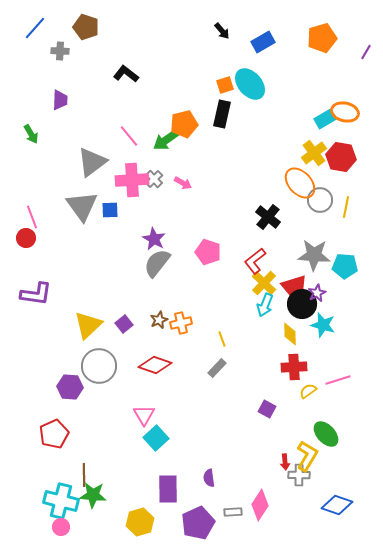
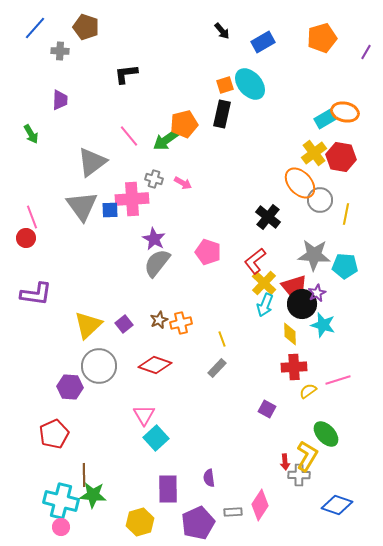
black L-shape at (126, 74): rotated 45 degrees counterclockwise
gray cross at (154, 179): rotated 30 degrees counterclockwise
pink cross at (132, 180): moved 19 px down
yellow line at (346, 207): moved 7 px down
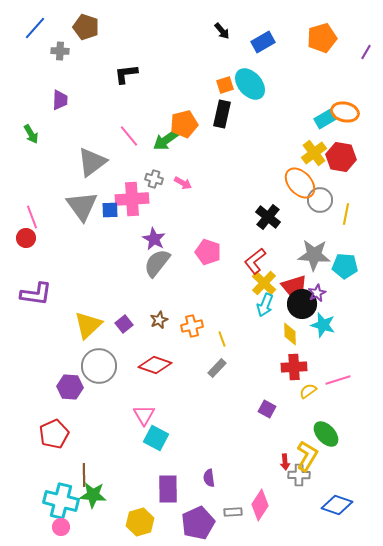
orange cross at (181, 323): moved 11 px right, 3 px down
cyan square at (156, 438): rotated 20 degrees counterclockwise
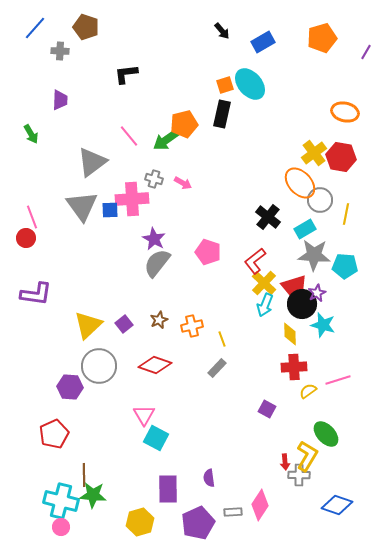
cyan rectangle at (325, 119): moved 20 px left, 110 px down
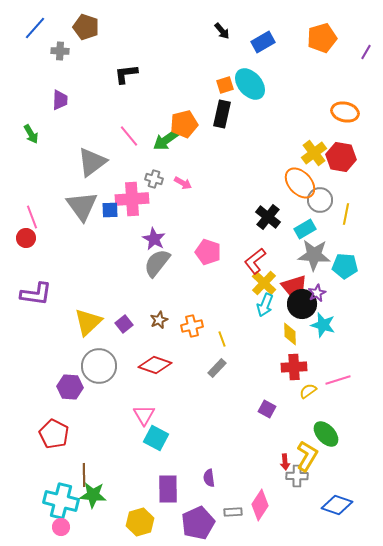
yellow triangle at (88, 325): moved 3 px up
red pentagon at (54, 434): rotated 20 degrees counterclockwise
gray cross at (299, 475): moved 2 px left, 1 px down
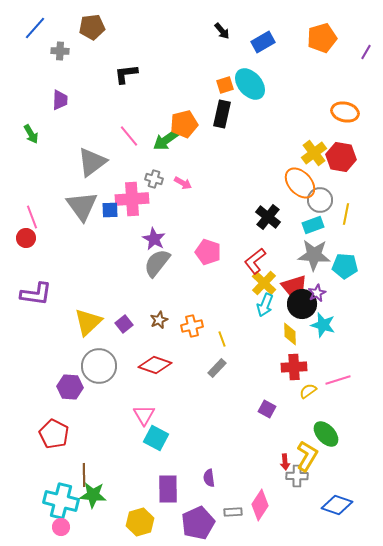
brown pentagon at (86, 27): moved 6 px right; rotated 25 degrees counterclockwise
cyan rectangle at (305, 229): moved 8 px right, 4 px up; rotated 10 degrees clockwise
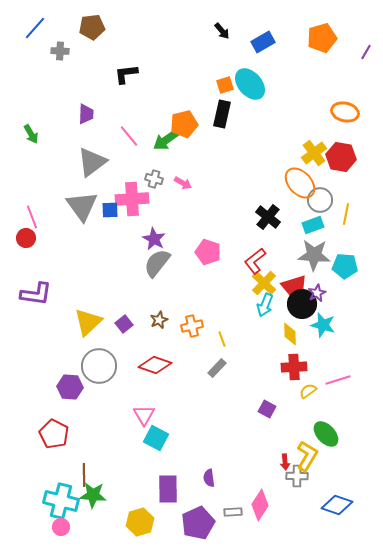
purple trapezoid at (60, 100): moved 26 px right, 14 px down
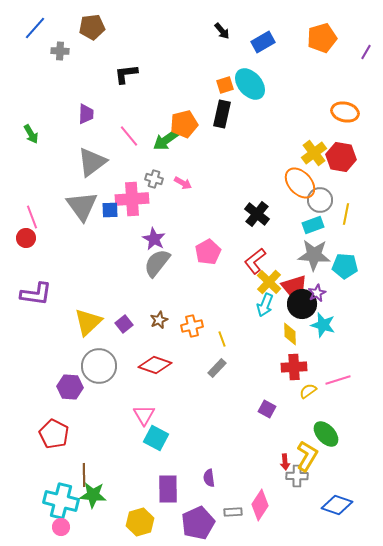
black cross at (268, 217): moved 11 px left, 3 px up
pink pentagon at (208, 252): rotated 25 degrees clockwise
yellow cross at (264, 283): moved 5 px right, 1 px up
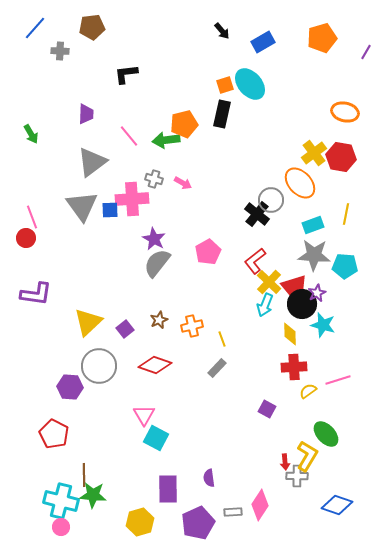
green arrow at (166, 140): rotated 28 degrees clockwise
gray circle at (320, 200): moved 49 px left
purple square at (124, 324): moved 1 px right, 5 px down
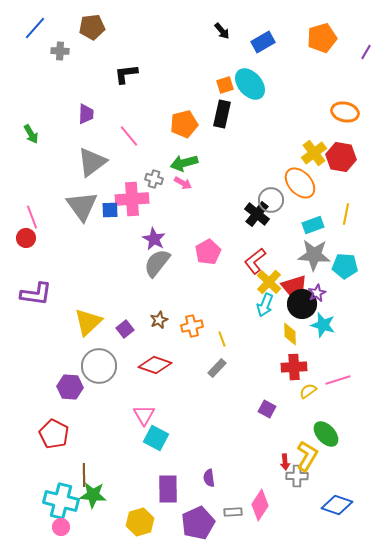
green arrow at (166, 140): moved 18 px right, 23 px down; rotated 8 degrees counterclockwise
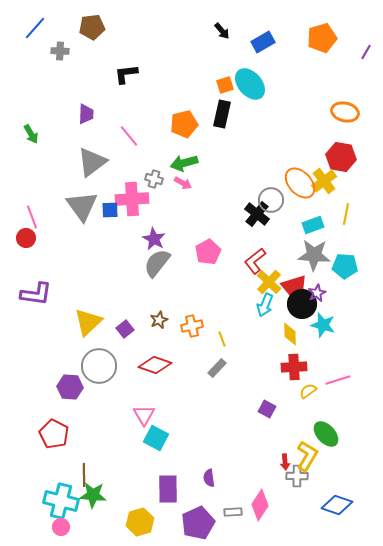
yellow cross at (314, 153): moved 10 px right, 28 px down
